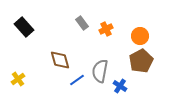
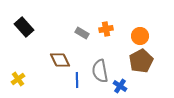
gray rectangle: moved 10 px down; rotated 24 degrees counterclockwise
orange cross: rotated 16 degrees clockwise
brown diamond: rotated 10 degrees counterclockwise
gray semicircle: rotated 20 degrees counterclockwise
blue line: rotated 56 degrees counterclockwise
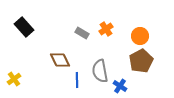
orange cross: rotated 24 degrees counterclockwise
yellow cross: moved 4 px left
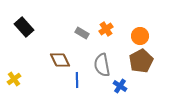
gray semicircle: moved 2 px right, 6 px up
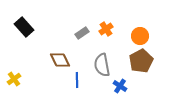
gray rectangle: rotated 64 degrees counterclockwise
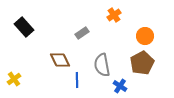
orange cross: moved 8 px right, 14 px up
orange circle: moved 5 px right
brown pentagon: moved 1 px right, 2 px down
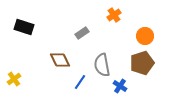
black rectangle: rotated 30 degrees counterclockwise
brown pentagon: rotated 10 degrees clockwise
blue line: moved 3 px right, 2 px down; rotated 35 degrees clockwise
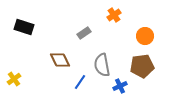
gray rectangle: moved 2 px right
brown pentagon: moved 3 px down; rotated 10 degrees clockwise
blue cross: rotated 32 degrees clockwise
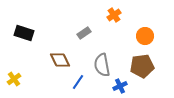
black rectangle: moved 6 px down
blue line: moved 2 px left
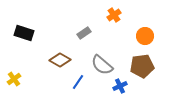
brown diamond: rotated 35 degrees counterclockwise
gray semicircle: rotated 40 degrees counterclockwise
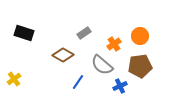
orange cross: moved 29 px down
orange circle: moved 5 px left
brown diamond: moved 3 px right, 5 px up
brown pentagon: moved 2 px left
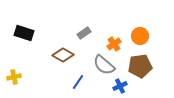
gray semicircle: moved 2 px right
yellow cross: moved 2 px up; rotated 24 degrees clockwise
